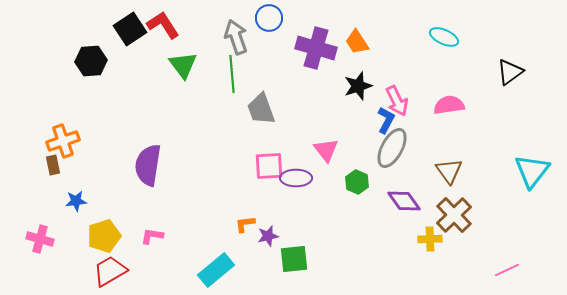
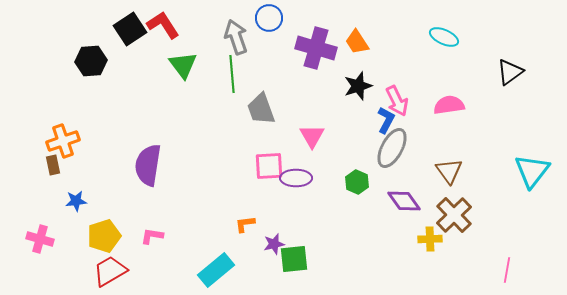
pink triangle: moved 14 px left, 14 px up; rotated 8 degrees clockwise
purple star: moved 6 px right, 8 px down
pink line: rotated 55 degrees counterclockwise
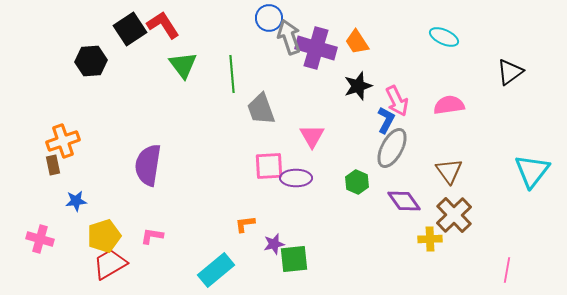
gray arrow: moved 53 px right
red trapezoid: moved 7 px up
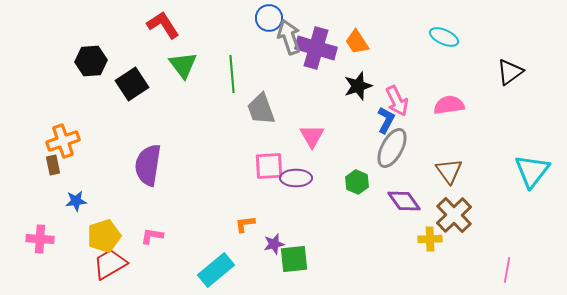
black square: moved 2 px right, 55 px down
pink cross: rotated 12 degrees counterclockwise
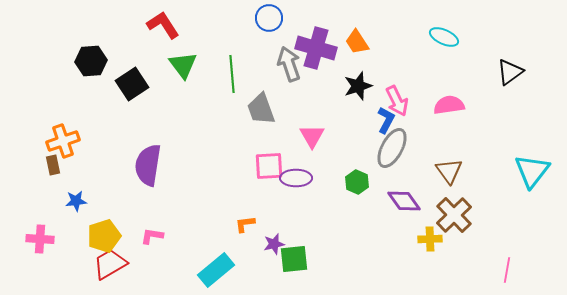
gray arrow: moved 27 px down
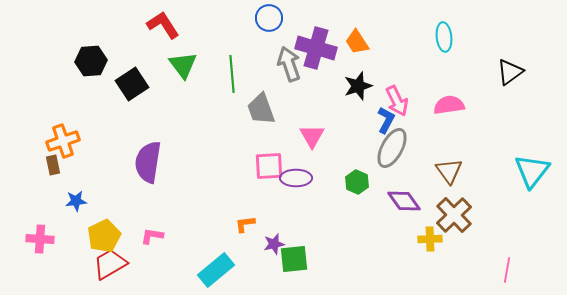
cyan ellipse: rotated 60 degrees clockwise
purple semicircle: moved 3 px up
yellow pentagon: rotated 8 degrees counterclockwise
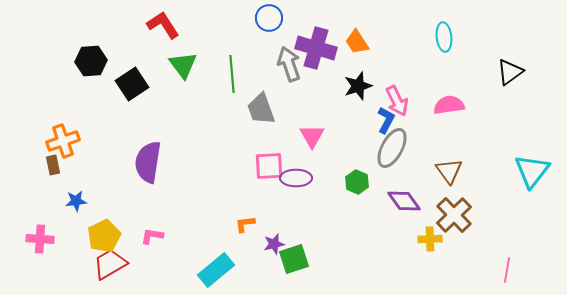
green square: rotated 12 degrees counterclockwise
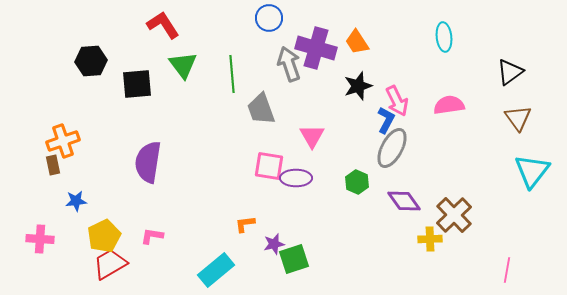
black square: moved 5 px right; rotated 28 degrees clockwise
pink square: rotated 12 degrees clockwise
brown triangle: moved 69 px right, 53 px up
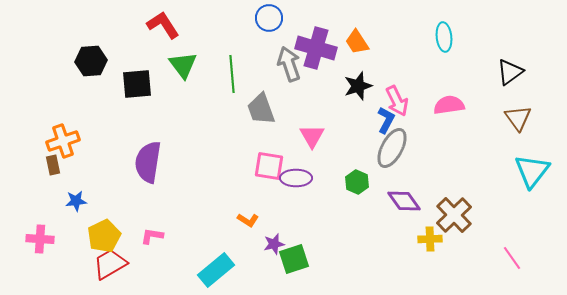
orange L-shape: moved 3 px right, 4 px up; rotated 140 degrees counterclockwise
pink line: moved 5 px right, 12 px up; rotated 45 degrees counterclockwise
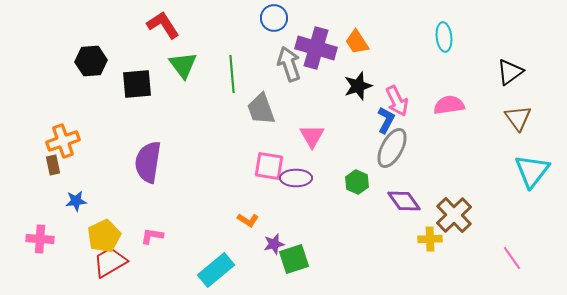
blue circle: moved 5 px right
red trapezoid: moved 2 px up
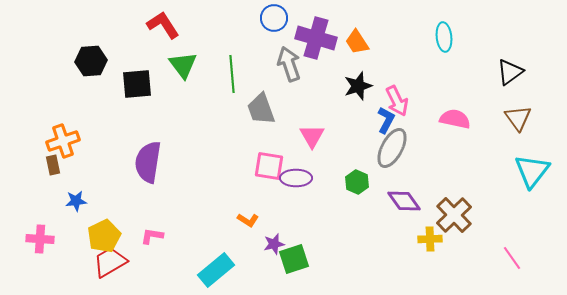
purple cross: moved 10 px up
pink semicircle: moved 6 px right, 14 px down; rotated 20 degrees clockwise
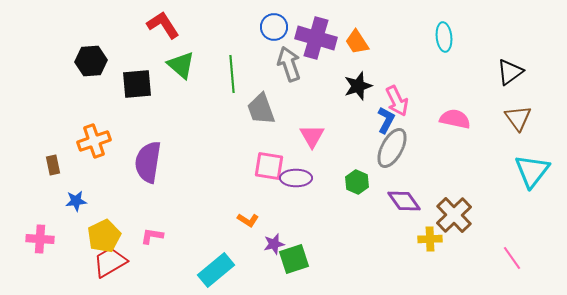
blue circle: moved 9 px down
green triangle: moved 2 px left; rotated 12 degrees counterclockwise
orange cross: moved 31 px right
